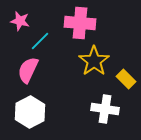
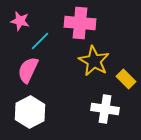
yellow star: rotated 8 degrees counterclockwise
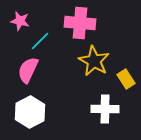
yellow rectangle: rotated 12 degrees clockwise
white cross: rotated 8 degrees counterclockwise
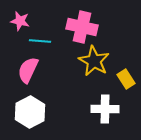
pink cross: moved 2 px right, 4 px down; rotated 8 degrees clockwise
cyan line: rotated 50 degrees clockwise
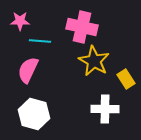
pink star: rotated 12 degrees counterclockwise
white hexagon: moved 4 px right, 2 px down; rotated 16 degrees counterclockwise
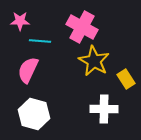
pink cross: rotated 16 degrees clockwise
white cross: moved 1 px left
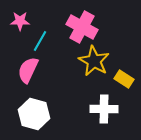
cyan line: rotated 65 degrees counterclockwise
yellow rectangle: moved 2 px left; rotated 24 degrees counterclockwise
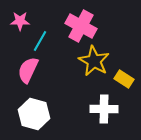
pink cross: moved 1 px left, 1 px up
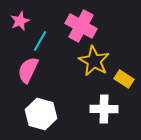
pink star: rotated 24 degrees counterclockwise
white hexagon: moved 7 px right
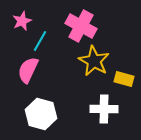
pink star: moved 2 px right
yellow rectangle: rotated 18 degrees counterclockwise
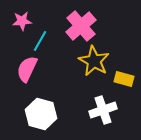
pink star: rotated 18 degrees clockwise
pink cross: rotated 20 degrees clockwise
pink semicircle: moved 1 px left, 1 px up
white cross: moved 1 px left, 1 px down; rotated 20 degrees counterclockwise
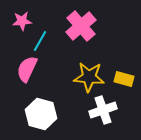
yellow star: moved 5 px left, 16 px down; rotated 24 degrees counterclockwise
